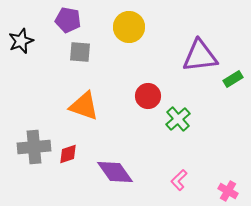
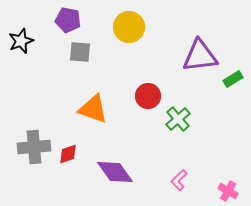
orange triangle: moved 9 px right, 3 px down
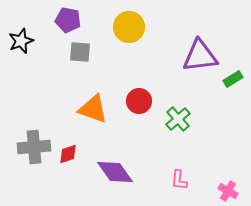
red circle: moved 9 px left, 5 px down
pink L-shape: rotated 40 degrees counterclockwise
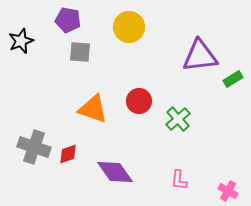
gray cross: rotated 24 degrees clockwise
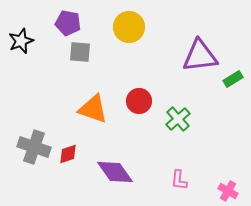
purple pentagon: moved 3 px down
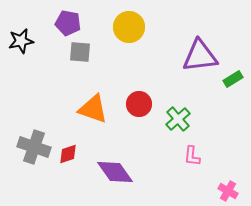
black star: rotated 10 degrees clockwise
red circle: moved 3 px down
pink L-shape: moved 13 px right, 24 px up
